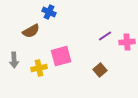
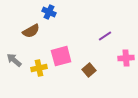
pink cross: moved 1 px left, 16 px down
gray arrow: rotated 133 degrees clockwise
brown square: moved 11 px left
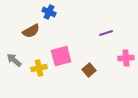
purple line: moved 1 px right, 3 px up; rotated 16 degrees clockwise
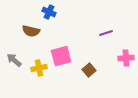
brown semicircle: rotated 42 degrees clockwise
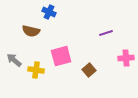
yellow cross: moved 3 px left, 2 px down; rotated 21 degrees clockwise
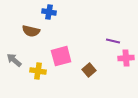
blue cross: rotated 16 degrees counterclockwise
purple line: moved 7 px right, 8 px down; rotated 32 degrees clockwise
yellow cross: moved 2 px right, 1 px down
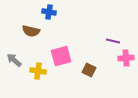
brown square: rotated 24 degrees counterclockwise
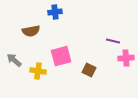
blue cross: moved 6 px right; rotated 16 degrees counterclockwise
brown semicircle: rotated 24 degrees counterclockwise
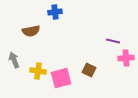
pink square: moved 22 px down
gray arrow: rotated 28 degrees clockwise
